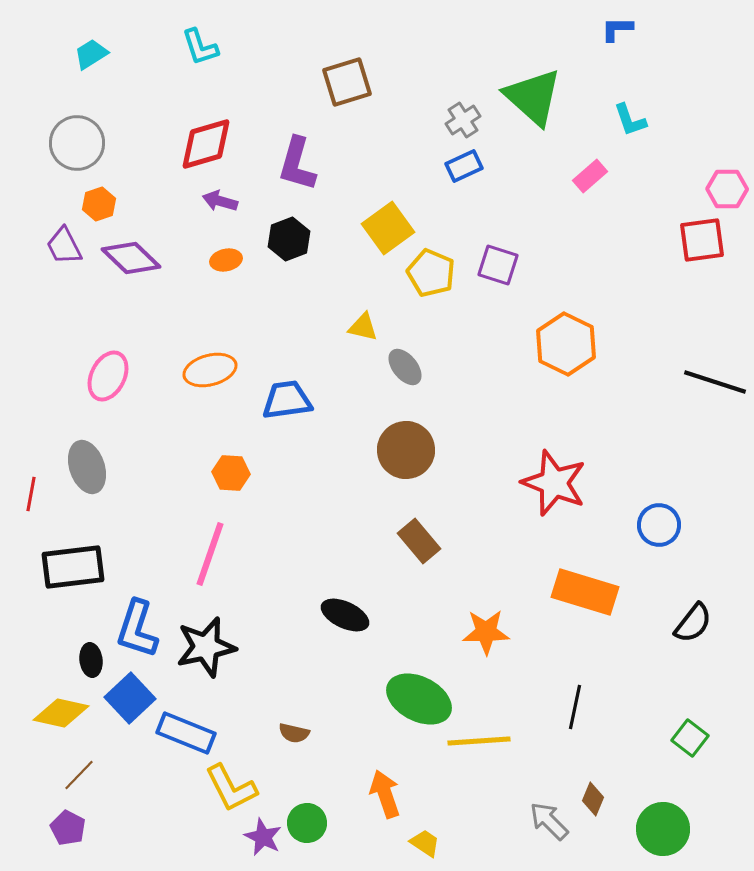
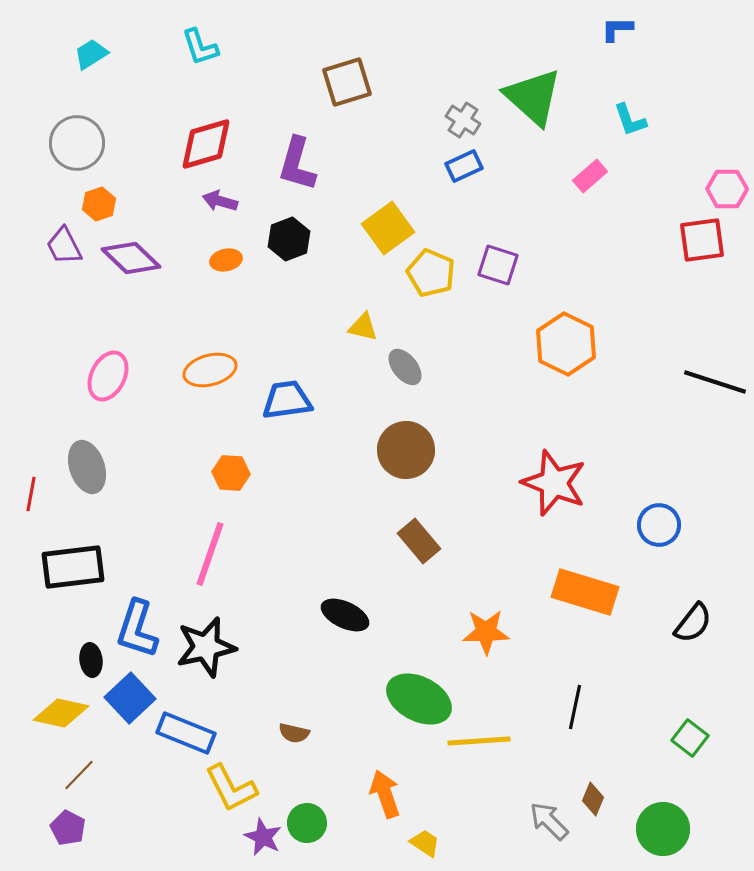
gray cross at (463, 120): rotated 24 degrees counterclockwise
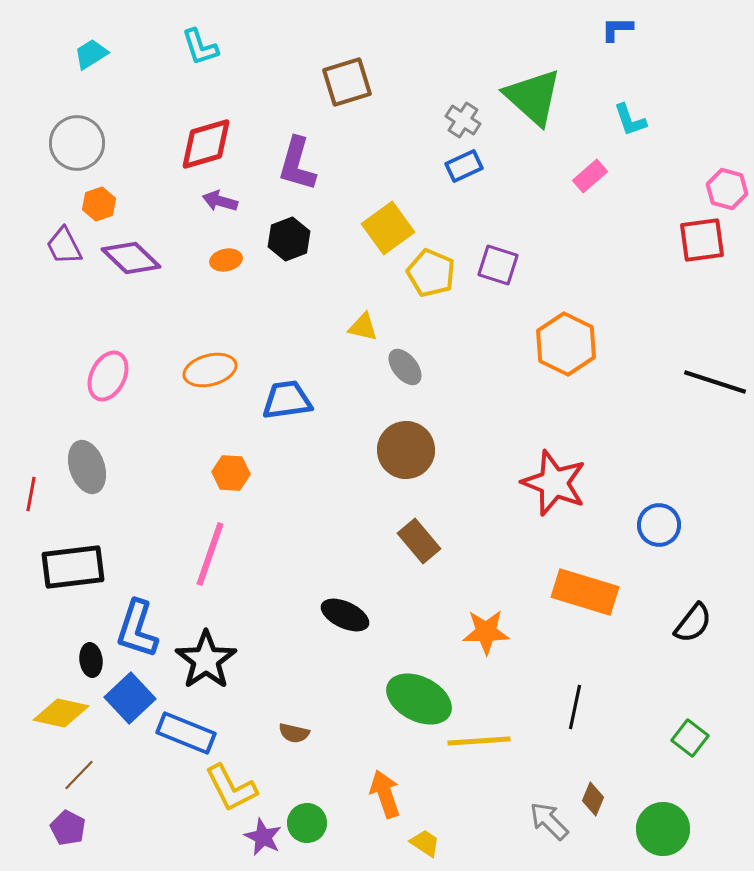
pink hexagon at (727, 189): rotated 15 degrees clockwise
black star at (206, 647): moved 13 px down; rotated 22 degrees counterclockwise
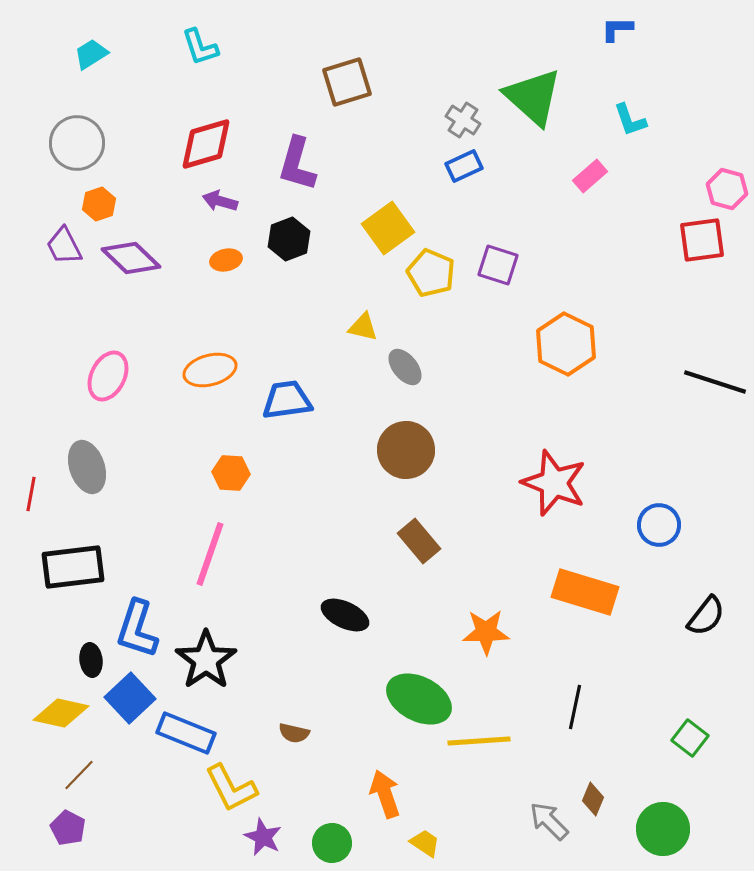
black semicircle at (693, 623): moved 13 px right, 7 px up
green circle at (307, 823): moved 25 px right, 20 px down
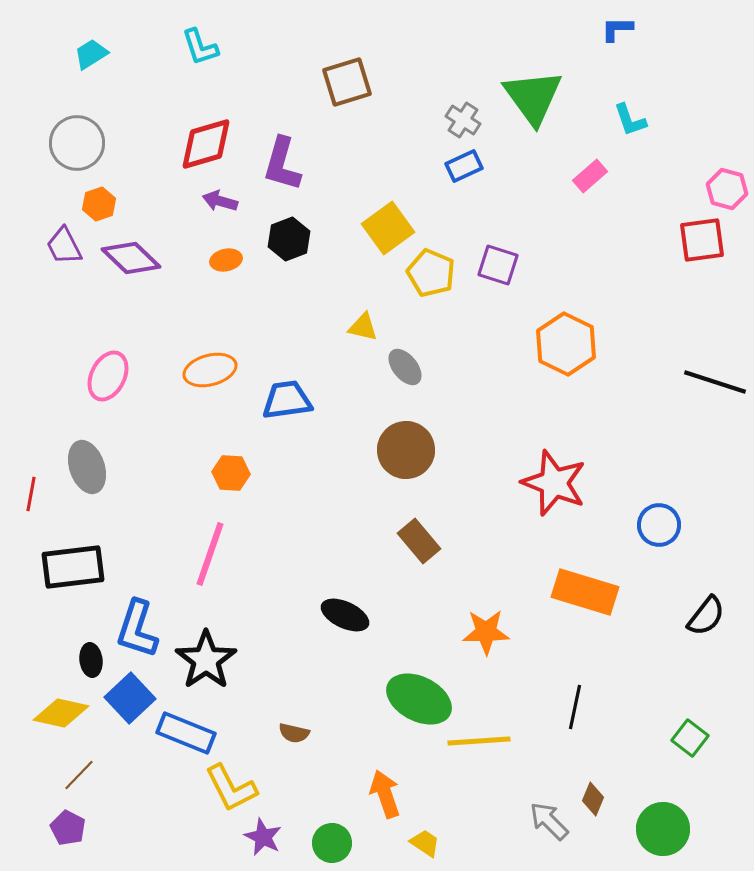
green triangle at (533, 97): rotated 12 degrees clockwise
purple L-shape at (297, 164): moved 15 px left
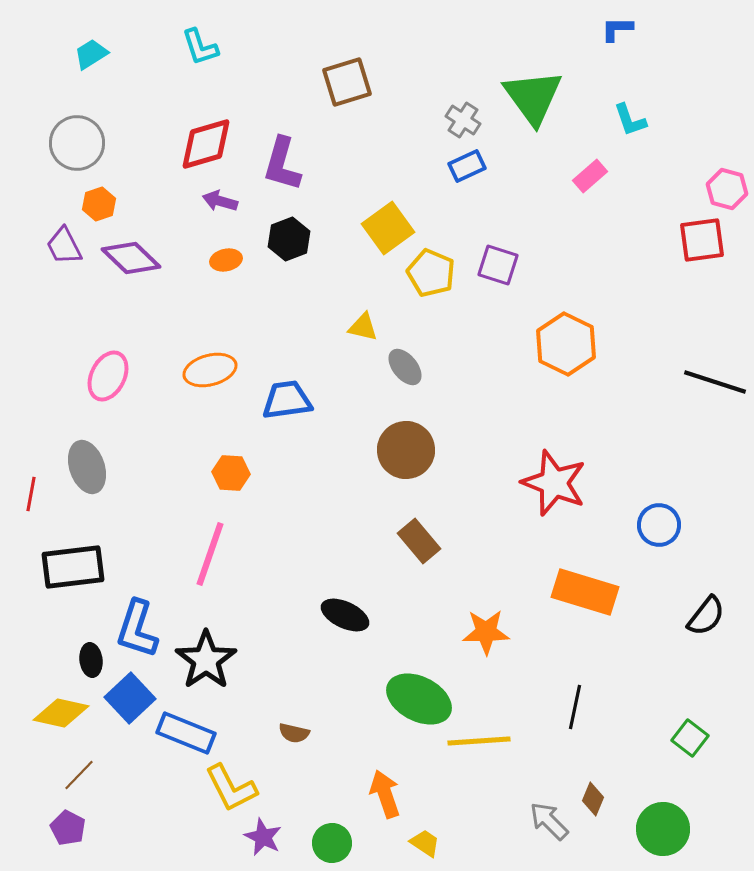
blue rectangle at (464, 166): moved 3 px right
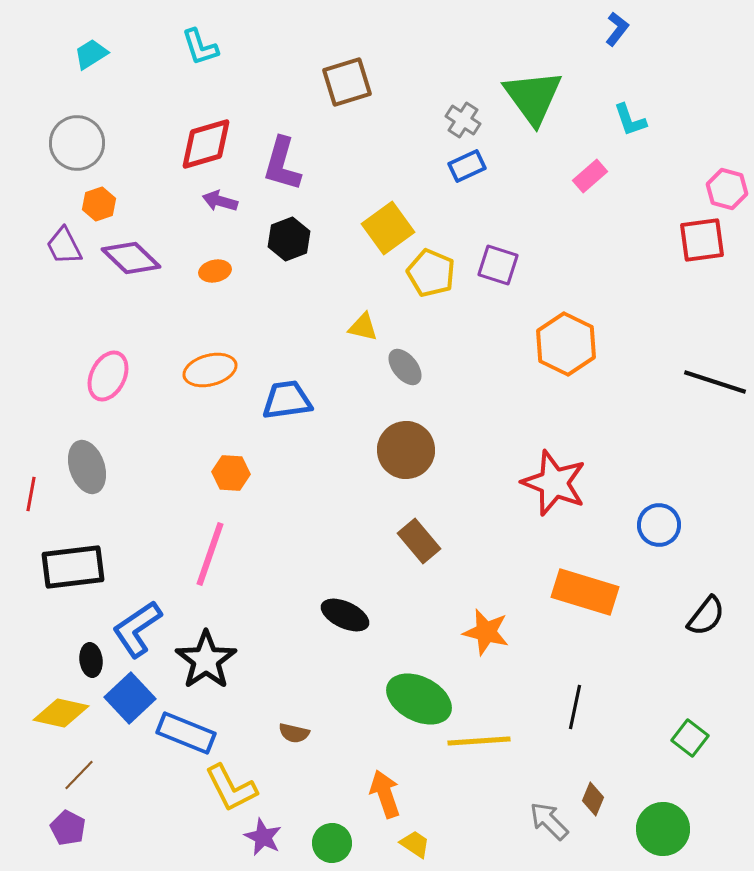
blue L-shape at (617, 29): rotated 128 degrees clockwise
orange ellipse at (226, 260): moved 11 px left, 11 px down
blue L-shape at (137, 629): rotated 38 degrees clockwise
orange star at (486, 632): rotated 15 degrees clockwise
yellow trapezoid at (425, 843): moved 10 px left, 1 px down
